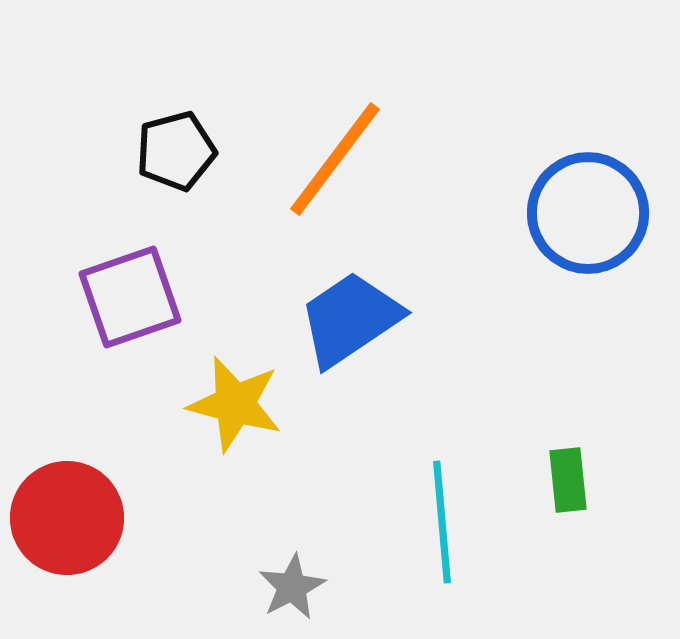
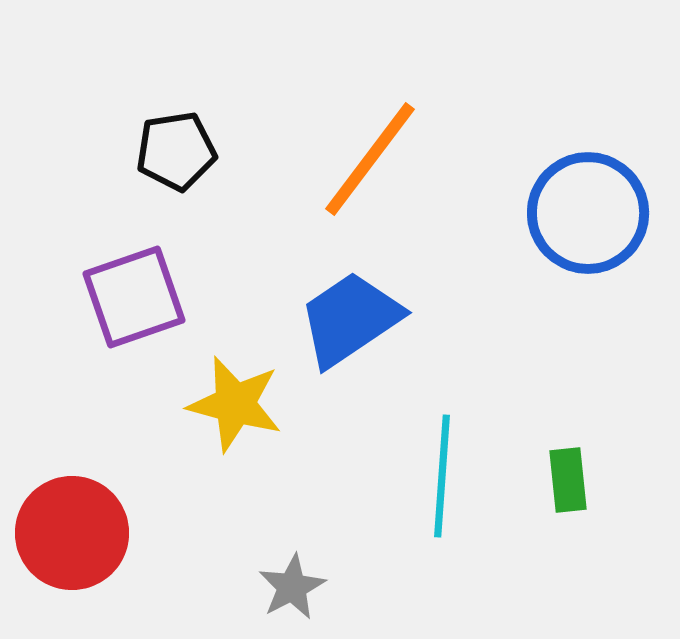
black pentagon: rotated 6 degrees clockwise
orange line: moved 35 px right
purple square: moved 4 px right
red circle: moved 5 px right, 15 px down
cyan line: moved 46 px up; rotated 9 degrees clockwise
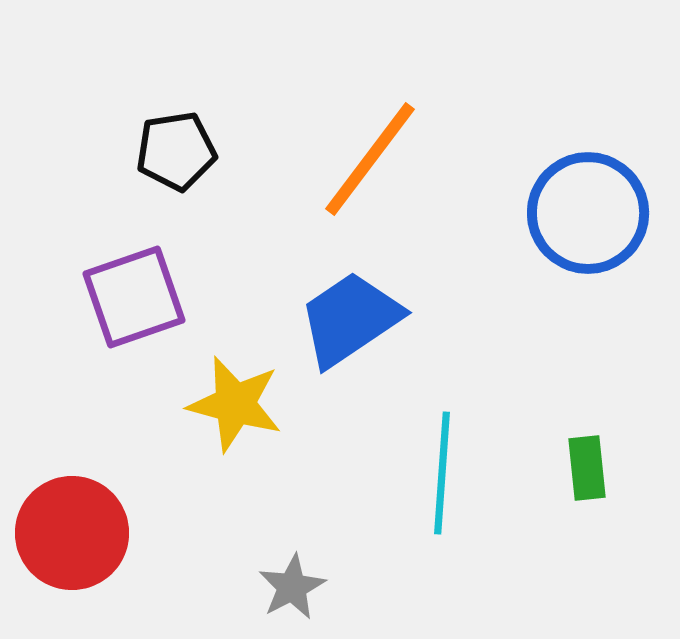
cyan line: moved 3 px up
green rectangle: moved 19 px right, 12 px up
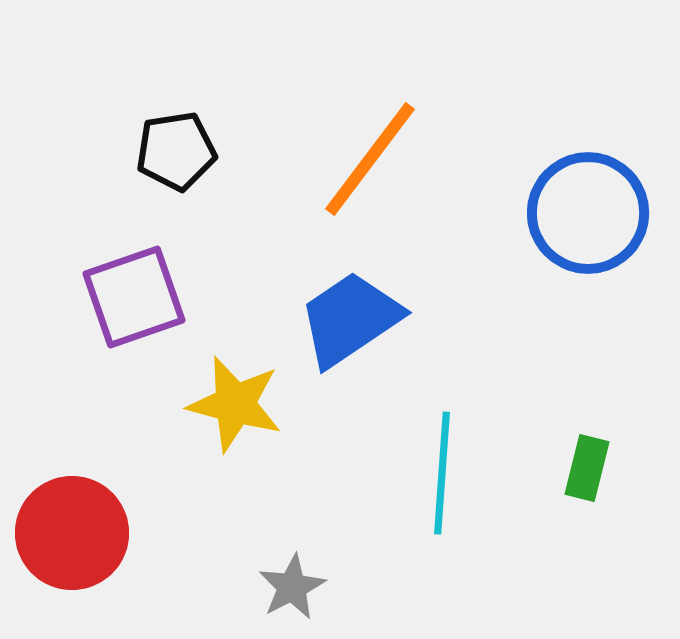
green rectangle: rotated 20 degrees clockwise
